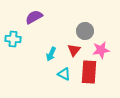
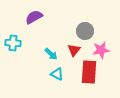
cyan cross: moved 4 px down
cyan arrow: rotated 72 degrees counterclockwise
cyan triangle: moved 7 px left
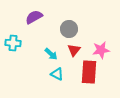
gray circle: moved 16 px left, 2 px up
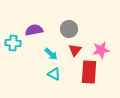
purple semicircle: moved 13 px down; rotated 18 degrees clockwise
red triangle: moved 1 px right
cyan triangle: moved 3 px left
